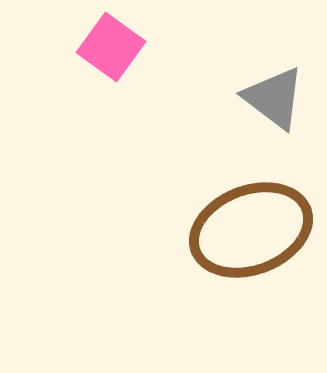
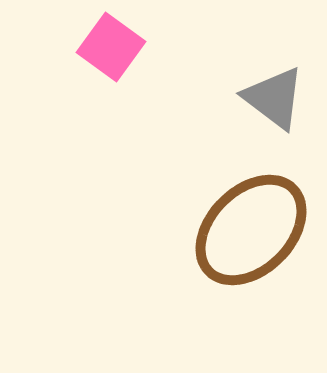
brown ellipse: rotated 24 degrees counterclockwise
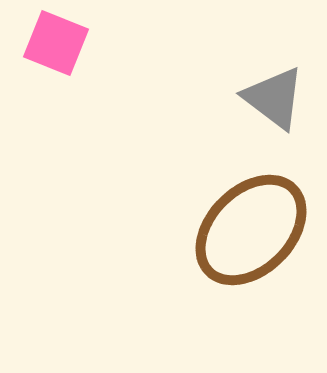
pink square: moved 55 px left, 4 px up; rotated 14 degrees counterclockwise
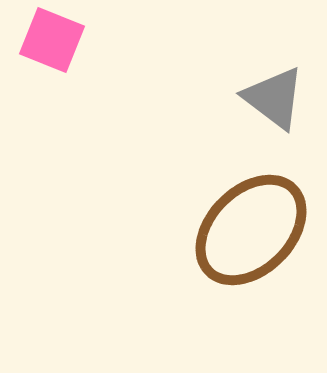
pink square: moved 4 px left, 3 px up
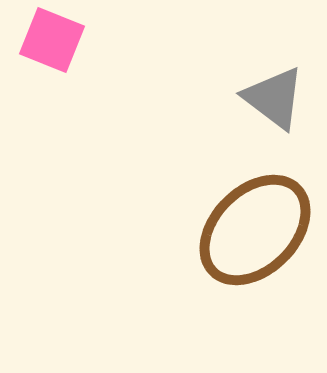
brown ellipse: moved 4 px right
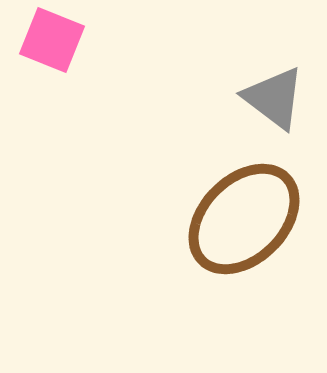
brown ellipse: moved 11 px left, 11 px up
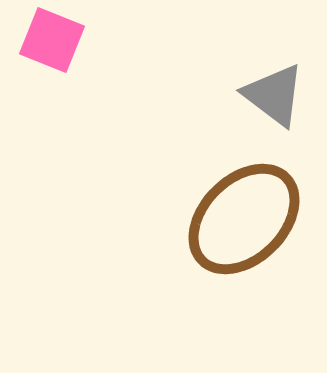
gray triangle: moved 3 px up
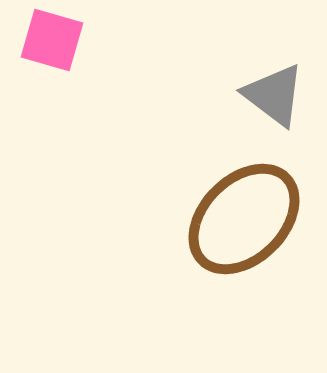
pink square: rotated 6 degrees counterclockwise
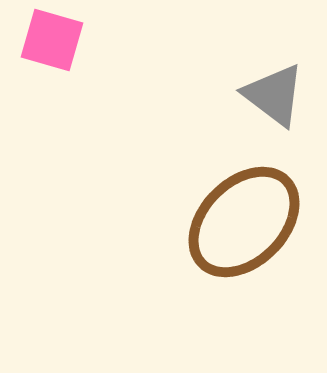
brown ellipse: moved 3 px down
